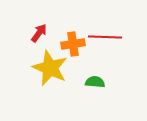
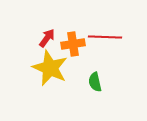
red arrow: moved 8 px right, 5 px down
green semicircle: rotated 108 degrees counterclockwise
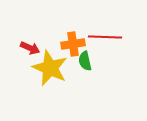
red arrow: moved 17 px left, 10 px down; rotated 78 degrees clockwise
green semicircle: moved 10 px left, 21 px up
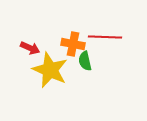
orange cross: rotated 20 degrees clockwise
yellow star: moved 2 px down
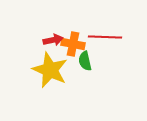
red arrow: moved 23 px right, 8 px up; rotated 36 degrees counterclockwise
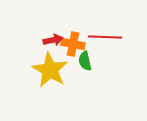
yellow star: rotated 6 degrees clockwise
